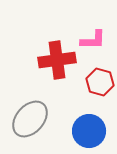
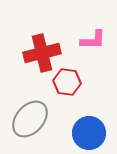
red cross: moved 15 px left, 7 px up; rotated 6 degrees counterclockwise
red hexagon: moved 33 px left; rotated 8 degrees counterclockwise
blue circle: moved 2 px down
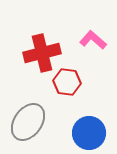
pink L-shape: rotated 140 degrees counterclockwise
gray ellipse: moved 2 px left, 3 px down; rotated 6 degrees counterclockwise
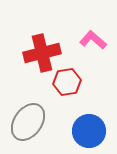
red hexagon: rotated 16 degrees counterclockwise
blue circle: moved 2 px up
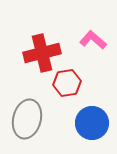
red hexagon: moved 1 px down
gray ellipse: moved 1 px left, 3 px up; rotated 21 degrees counterclockwise
blue circle: moved 3 px right, 8 px up
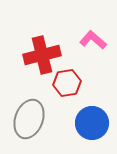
red cross: moved 2 px down
gray ellipse: moved 2 px right; rotated 6 degrees clockwise
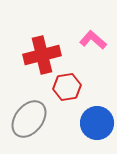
red hexagon: moved 4 px down
gray ellipse: rotated 18 degrees clockwise
blue circle: moved 5 px right
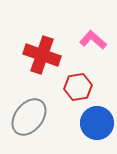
red cross: rotated 33 degrees clockwise
red hexagon: moved 11 px right
gray ellipse: moved 2 px up
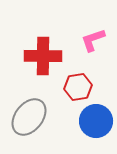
pink L-shape: rotated 60 degrees counterclockwise
red cross: moved 1 px right, 1 px down; rotated 18 degrees counterclockwise
blue circle: moved 1 px left, 2 px up
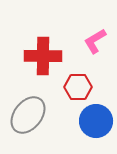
pink L-shape: moved 2 px right, 1 px down; rotated 12 degrees counterclockwise
red hexagon: rotated 8 degrees clockwise
gray ellipse: moved 1 px left, 2 px up
